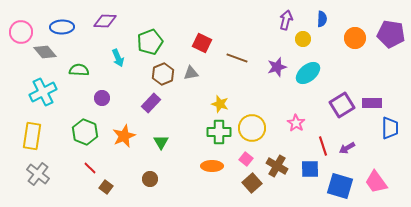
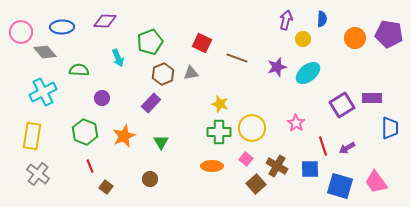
purple pentagon at (391, 34): moved 2 px left
purple rectangle at (372, 103): moved 5 px up
red line at (90, 168): moved 2 px up; rotated 24 degrees clockwise
brown square at (252, 183): moved 4 px right, 1 px down
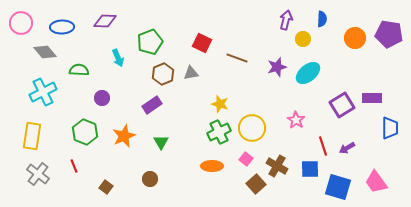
pink circle at (21, 32): moved 9 px up
purple rectangle at (151, 103): moved 1 px right, 2 px down; rotated 12 degrees clockwise
pink star at (296, 123): moved 3 px up
green cross at (219, 132): rotated 25 degrees counterclockwise
red line at (90, 166): moved 16 px left
blue square at (340, 186): moved 2 px left, 1 px down
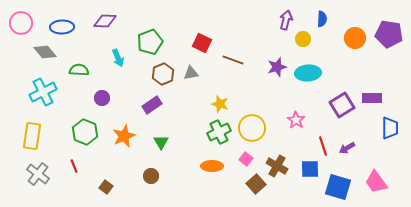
brown line at (237, 58): moved 4 px left, 2 px down
cyan ellipse at (308, 73): rotated 35 degrees clockwise
brown circle at (150, 179): moved 1 px right, 3 px up
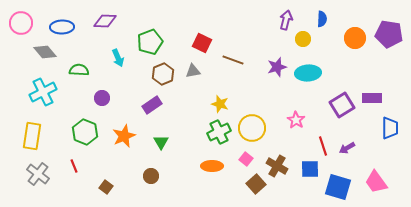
gray triangle at (191, 73): moved 2 px right, 2 px up
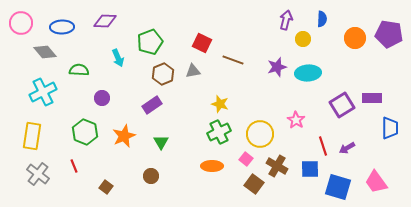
yellow circle at (252, 128): moved 8 px right, 6 px down
brown square at (256, 184): moved 2 px left; rotated 12 degrees counterclockwise
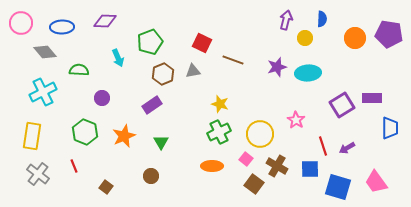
yellow circle at (303, 39): moved 2 px right, 1 px up
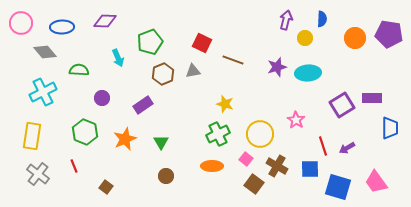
yellow star at (220, 104): moved 5 px right
purple rectangle at (152, 105): moved 9 px left
green cross at (219, 132): moved 1 px left, 2 px down
orange star at (124, 136): moved 1 px right, 3 px down
brown circle at (151, 176): moved 15 px right
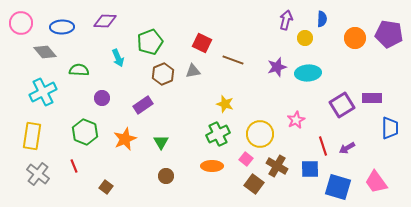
pink star at (296, 120): rotated 12 degrees clockwise
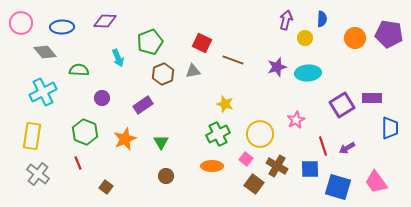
red line at (74, 166): moved 4 px right, 3 px up
